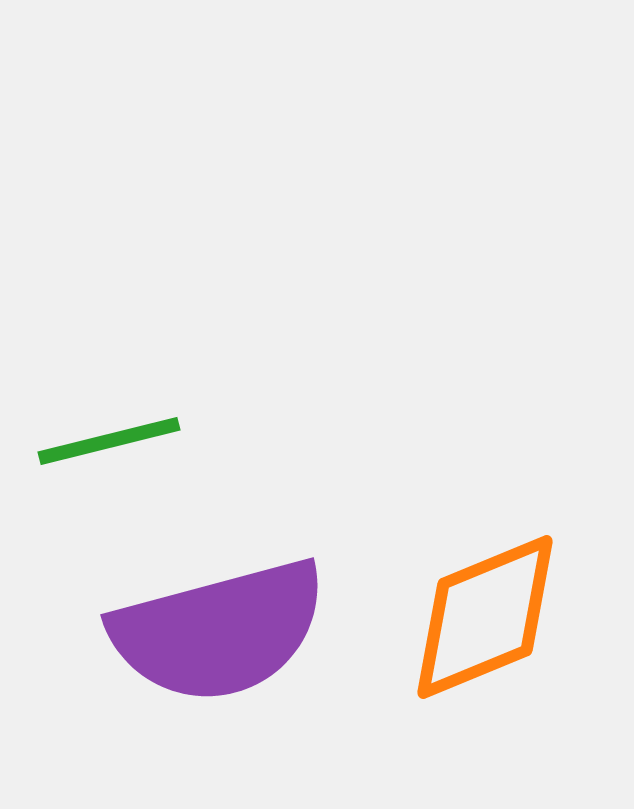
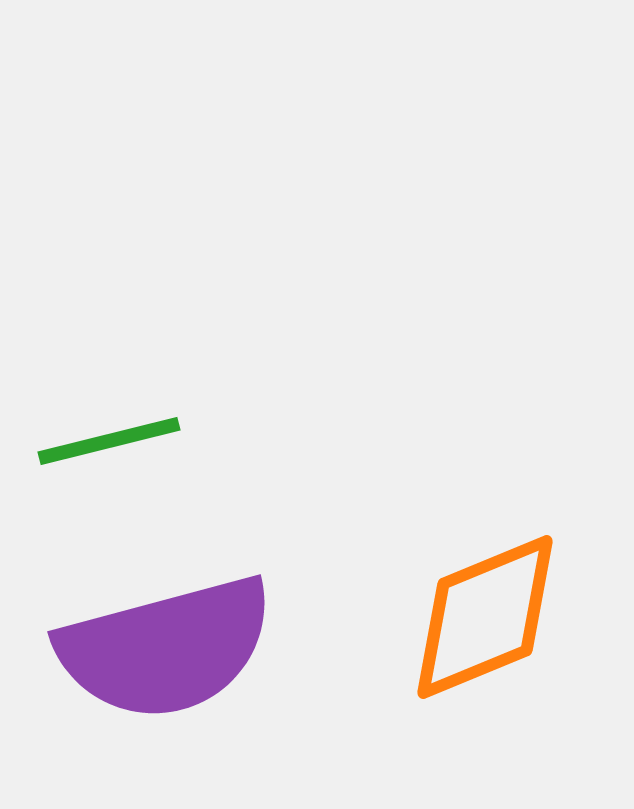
purple semicircle: moved 53 px left, 17 px down
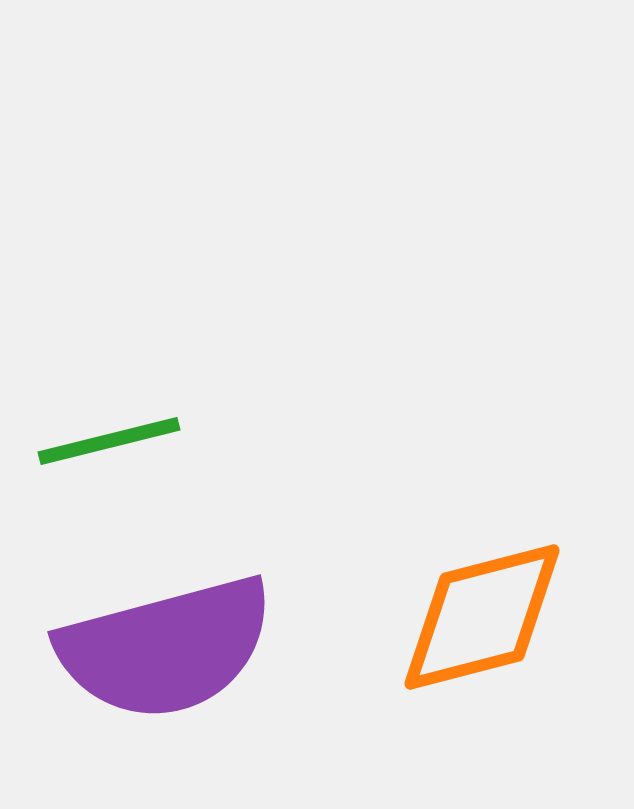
orange diamond: moved 3 px left; rotated 8 degrees clockwise
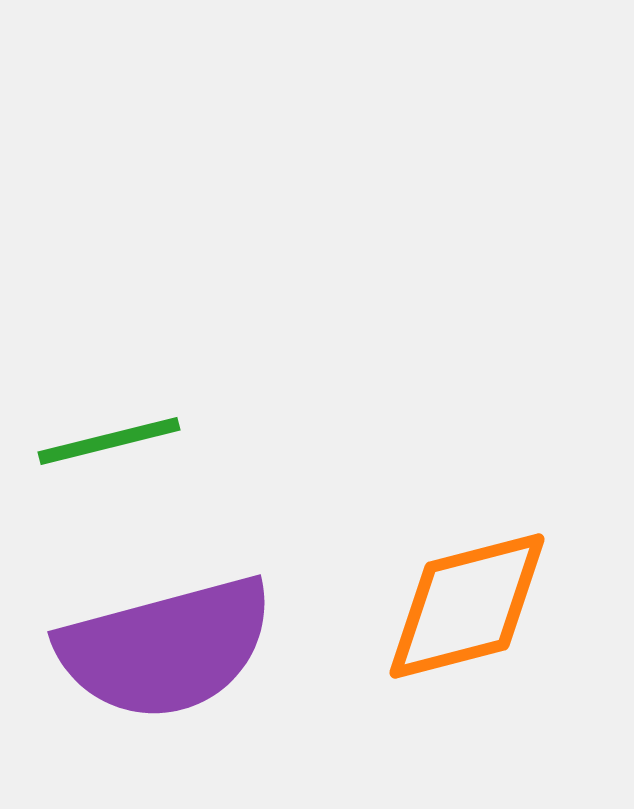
orange diamond: moved 15 px left, 11 px up
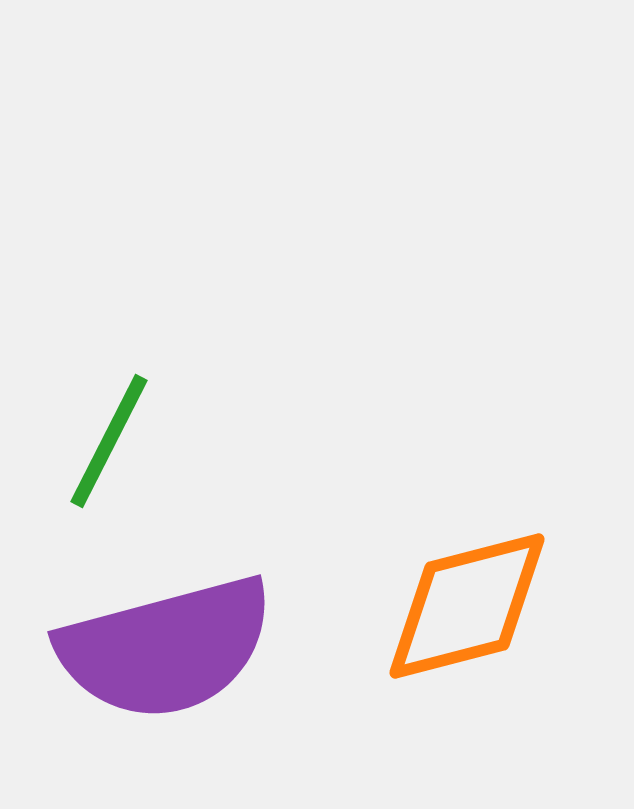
green line: rotated 49 degrees counterclockwise
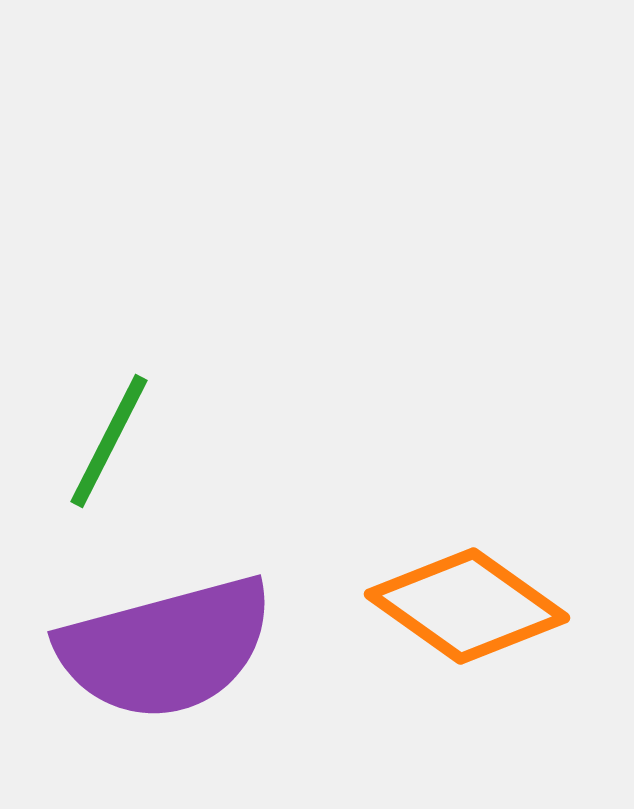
orange diamond: rotated 50 degrees clockwise
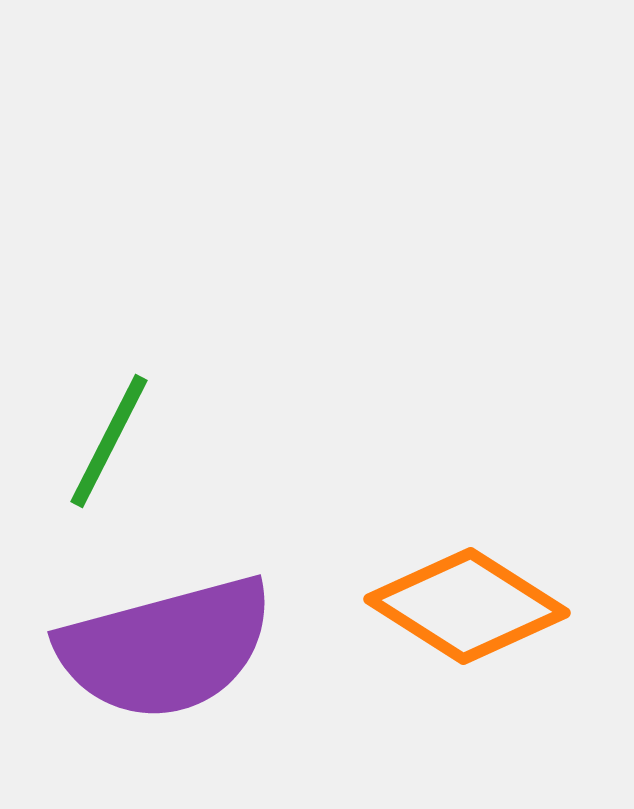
orange diamond: rotated 3 degrees counterclockwise
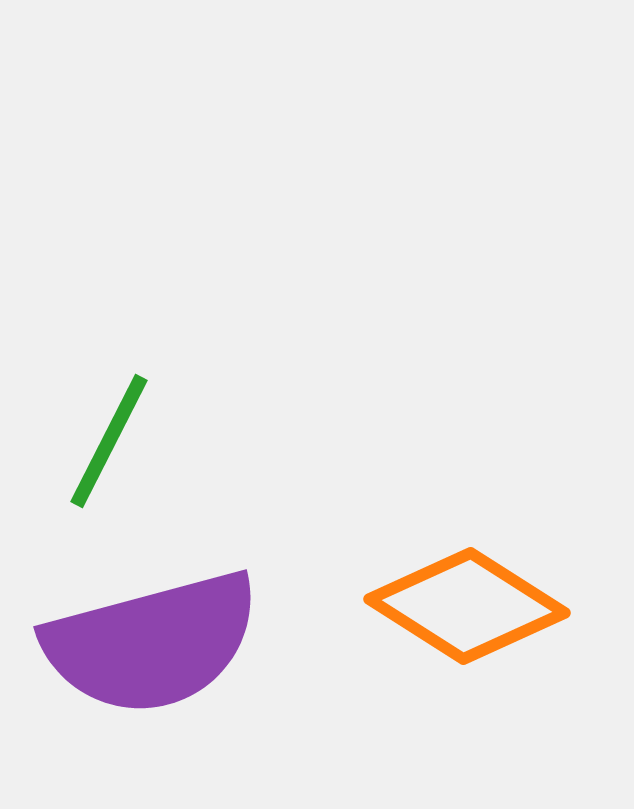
purple semicircle: moved 14 px left, 5 px up
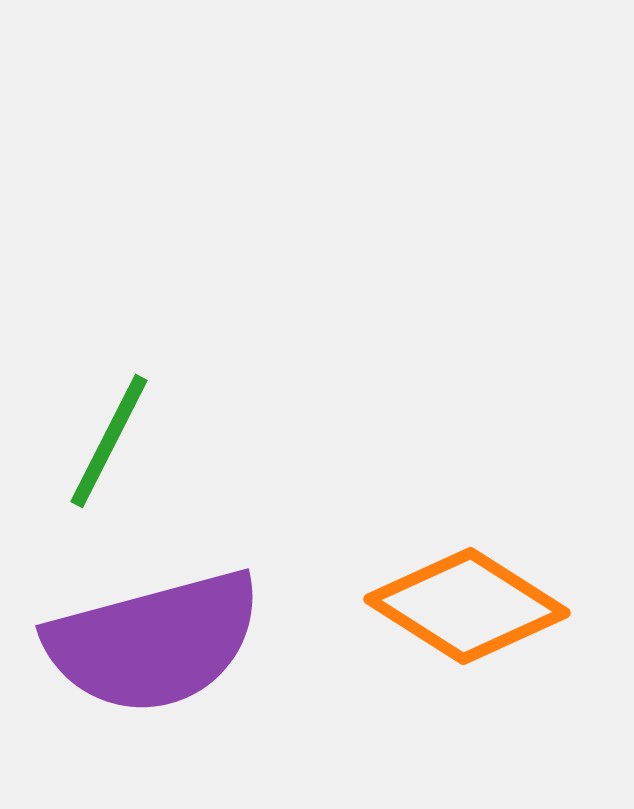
purple semicircle: moved 2 px right, 1 px up
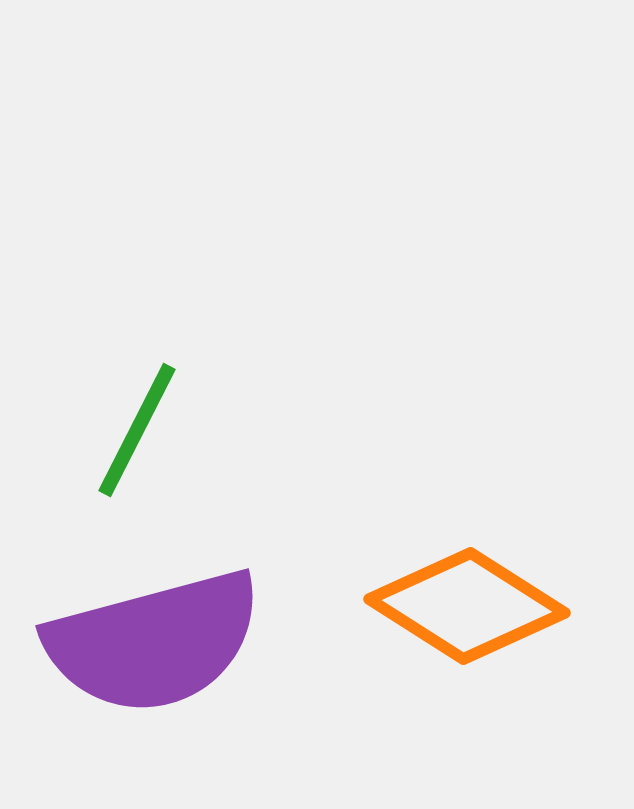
green line: moved 28 px right, 11 px up
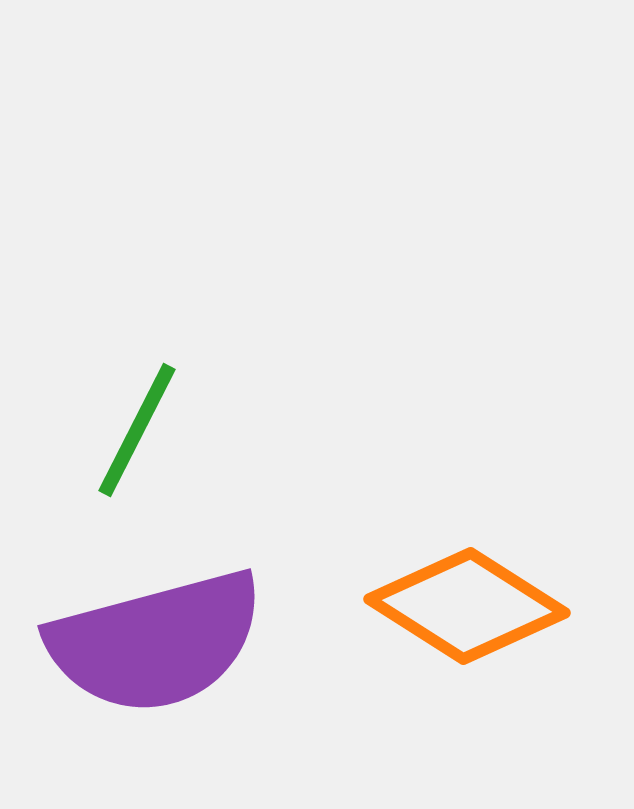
purple semicircle: moved 2 px right
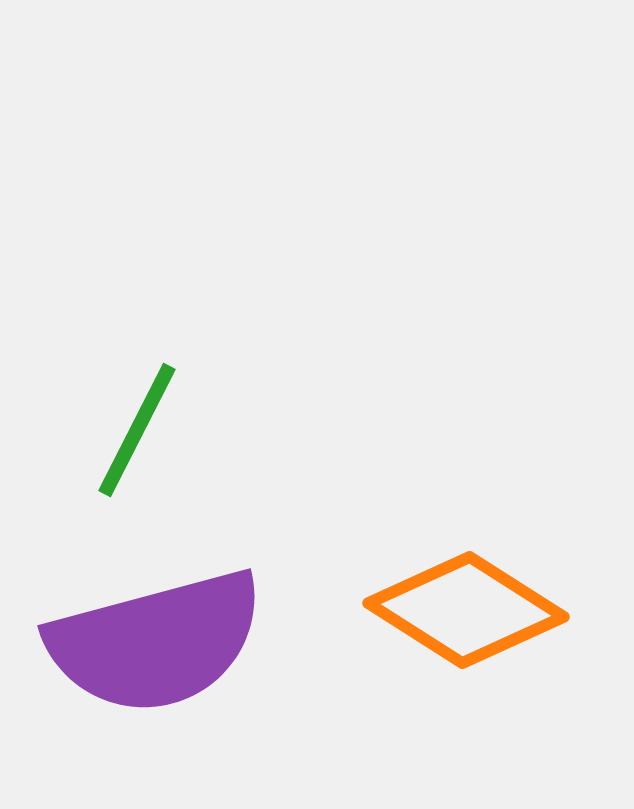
orange diamond: moved 1 px left, 4 px down
